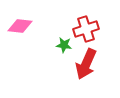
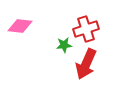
green star: rotated 14 degrees counterclockwise
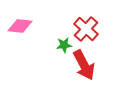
red cross: rotated 30 degrees counterclockwise
red arrow: moved 2 px left, 1 px down; rotated 52 degrees counterclockwise
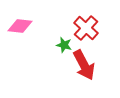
red cross: moved 1 px up
green star: rotated 21 degrees clockwise
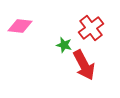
red cross: moved 5 px right; rotated 10 degrees clockwise
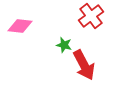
red cross: moved 12 px up
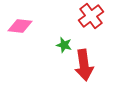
red arrow: rotated 20 degrees clockwise
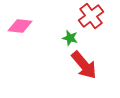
green star: moved 6 px right, 7 px up
red arrow: rotated 32 degrees counterclockwise
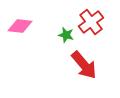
red cross: moved 6 px down
green star: moved 4 px left, 3 px up
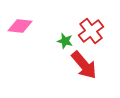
red cross: moved 9 px down
green star: moved 1 px left, 6 px down
